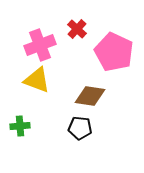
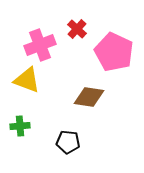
yellow triangle: moved 10 px left
brown diamond: moved 1 px left, 1 px down
black pentagon: moved 12 px left, 14 px down
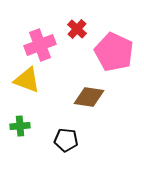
black pentagon: moved 2 px left, 2 px up
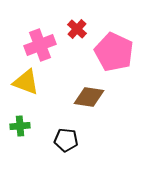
yellow triangle: moved 1 px left, 2 px down
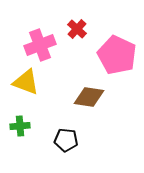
pink pentagon: moved 3 px right, 3 px down
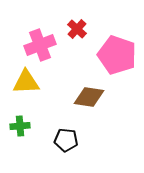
pink pentagon: rotated 6 degrees counterclockwise
yellow triangle: rotated 24 degrees counterclockwise
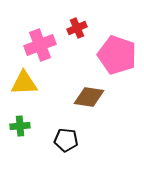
red cross: moved 1 px up; rotated 24 degrees clockwise
yellow triangle: moved 2 px left, 1 px down
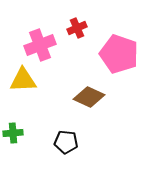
pink pentagon: moved 2 px right, 1 px up
yellow triangle: moved 1 px left, 3 px up
brown diamond: rotated 16 degrees clockwise
green cross: moved 7 px left, 7 px down
black pentagon: moved 2 px down
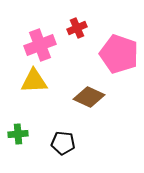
yellow triangle: moved 11 px right, 1 px down
green cross: moved 5 px right, 1 px down
black pentagon: moved 3 px left, 1 px down
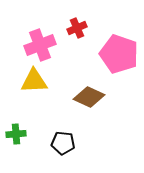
green cross: moved 2 px left
